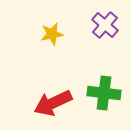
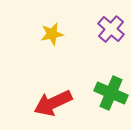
purple cross: moved 6 px right, 4 px down
green cross: moved 7 px right; rotated 16 degrees clockwise
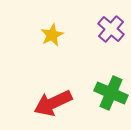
yellow star: moved 1 px down; rotated 15 degrees counterclockwise
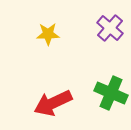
purple cross: moved 1 px left, 1 px up
yellow star: moved 4 px left, 1 px up; rotated 25 degrees clockwise
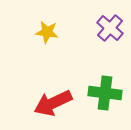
yellow star: moved 1 px left, 2 px up; rotated 10 degrees clockwise
green cross: moved 6 px left; rotated 16 degrees counterclockwise
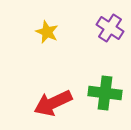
purple cross: rotated 8 degrees counterclockwise
yellow star: rotated 15 degrees clockwise
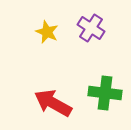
purple cross: moved 19 px left
red arrow: rotated 54 degrees clockwise
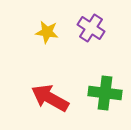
yellow star: rotated 15 degrees counterclockwise
red arrow: moved 3 px left, 5 px up
